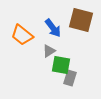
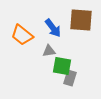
brown square: rotated 10 degrees counterclockwise
gray triangle: rotated 24 degrees clockwise
green square: moved 1 px right, 1 px down
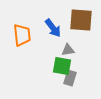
orange trapezoid: rotated 135 degrees counterclockwise
gray triangle: moved 19 px right, 1 px up
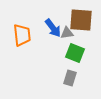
gray triangle: moved 1 px left, 17 px up
green square: moved 13 px right, 13 px up; rotated 12 degrees clockwise
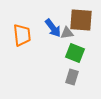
gray rectangle: moved 2 px right, 1 px up
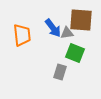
gray rectangle: moved 12 px left, 5 px up
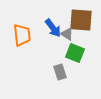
gray triangle: moved 1 px down; rotated 40 degrees clockwise
gray rectangle: rotated 35 degrees counterclockwise
